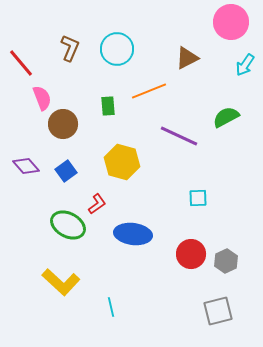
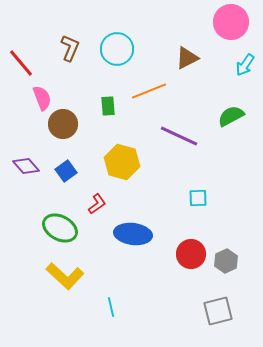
green semicircle: moved 5 px right, 1 px up
green ellipse: moved 8 px left, 3 px down
yellow L-shape: moved 4 px right, 6 px up
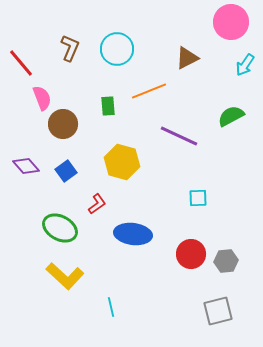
gray hexagon: rotated 20 degrees clockwise
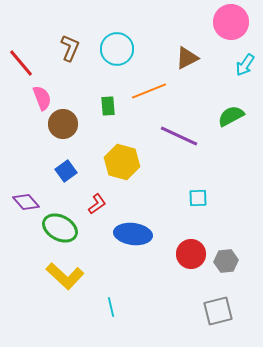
purple diamond: moved 36 px down
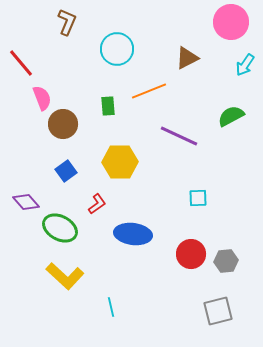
brown L-shape: moved 3 px left, 26 px up
yellow hexagon: moved 2 px left; rotated 16 degrees counterclockwise
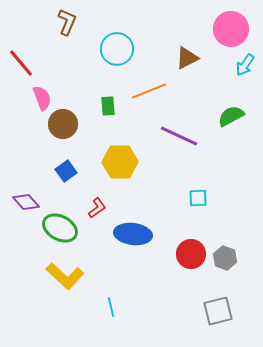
pink circle: moved 7 px down
red L-shape: moved 4 px down
gray hexagon: moved 1 px left, 3 px up; rotated 25 degrees clockwise
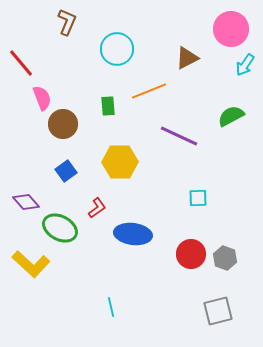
yellow L-shape: moved 34 px left, 12 px up
